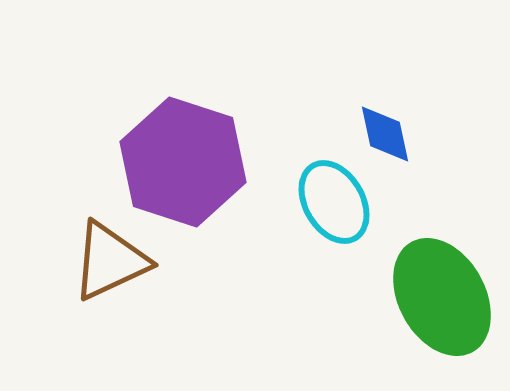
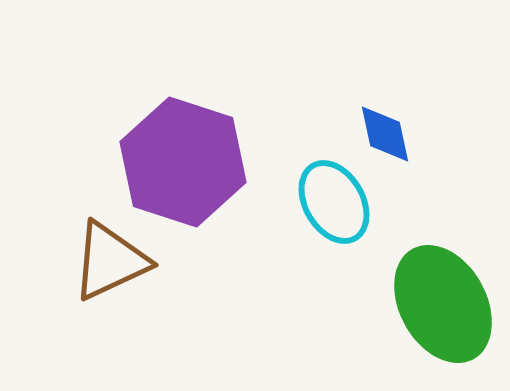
green ellipse: moved 1 px right, 7 px down
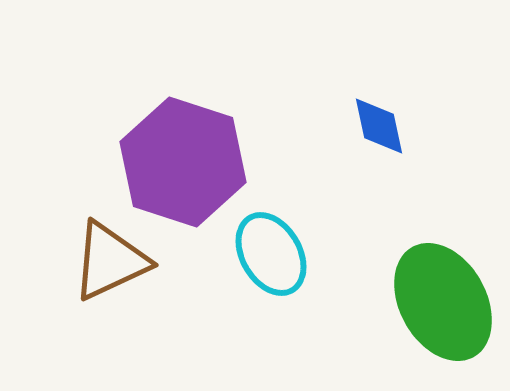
blue diamond: moved 6 px left, 8 px up
cyan ellipse: moved 63 px left, 52 px down
green ellipse: moved 2 px up
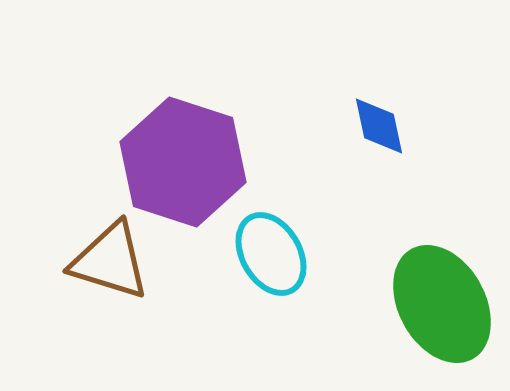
brown triangle: rotated 42 degrees clockwise
green ellipse: moved 1 px left, 2 px down
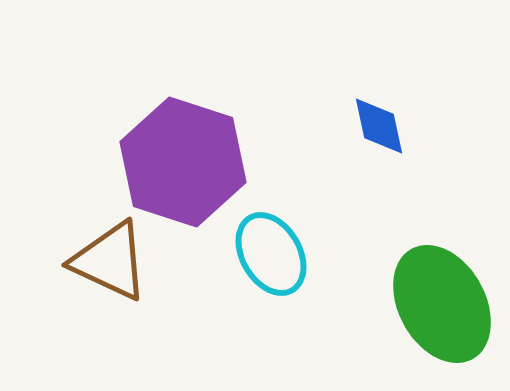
brown triangle: rotated 8 degrees clockwise
